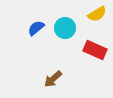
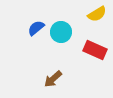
cyan circle: moved 4 px left, 4 px down
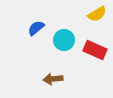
cyan circle: moved 3 px right, 8 px down
brown arrow: rotated 36 degrees clockwise
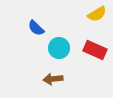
blue semicircle: rotated 96 degrees counterclockwise
cyan circle: moved 5 px left, 8 px down
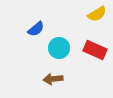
blue semicircle: moved 1 px down; rotated 84 degrees counterclockwise
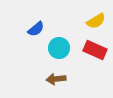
yellow semicircle: moved 1 px left, 7 px down
brown arrow: moved 3 px right
